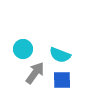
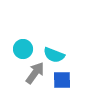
cyan semicircle: moved 6 px left
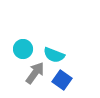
blue square: rotated 36 degrees clockwise
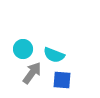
gray arrow: moved 3 px left
blue square: rotated 30 degrees counterclockwise
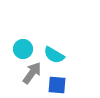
cyan semicircle: rotated 10 degrees clockwise
blue square: moved 5 px left, 5 px down
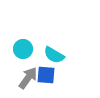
gray arrow: moved 4 px left, 5 px down
blue square: moved 11 px left, 10 px up
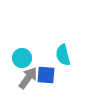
cyan circle: moved 1 px left, 9 px down
cyan semicircle: moved 9 px right; rotated 45 degrees clockwise
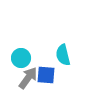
cyan circle: moved 1 px left
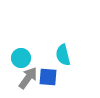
blue square: moved 2 px right, 2 px down
